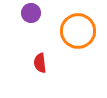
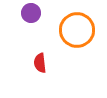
orange circle: moved 1 px left, 1 px up
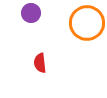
orange circle: moved 10 px right, 7 px up
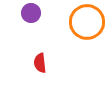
orange circle: moved 1 px up
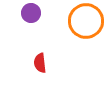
orange circle: moved 1 px left, 1 px up
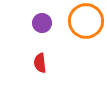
purple circle: moved 11 px right, 10 px down
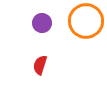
red semicircle: moved 2 px down; rotated 24 degrees clockwise
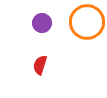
orange circle: moved 1 px right, 1 px down
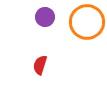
purple circle: moved 3 px right, 6 px up
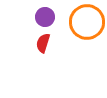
red semicircle: moved 3 px right, 22 px up
